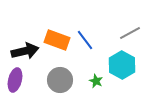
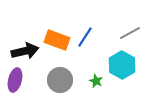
blue line: moved 3 px up; rotated 70 degrees clockwise
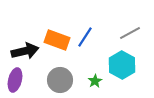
green star: moved 1 px left; rotated 16 degrees clockwise
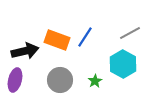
cyan hexagon: moved 1 px right, 1 px up
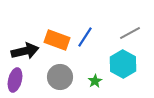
gray circle: moved 3 px up
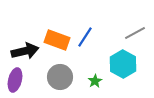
gray line: moved 5 px right
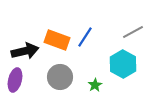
gray line: moved 2 px left, 1 px up
green star: moved 4 px down
